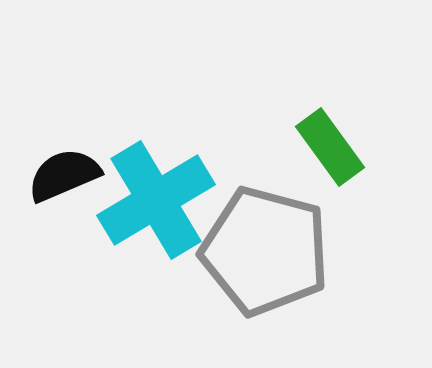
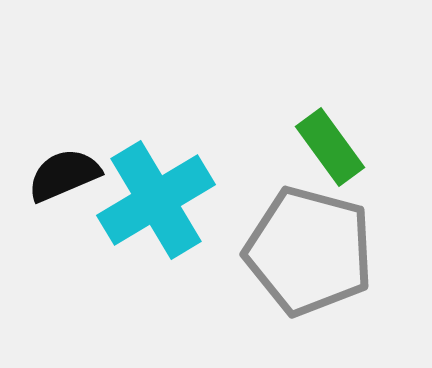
gray pentagon: moved 44 px right
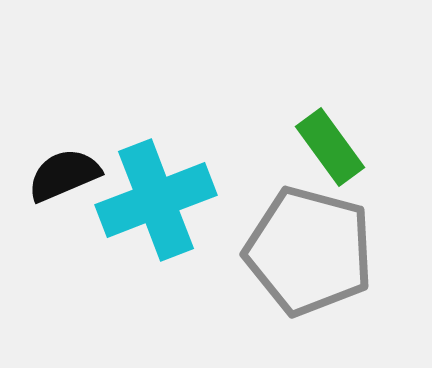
cyan cross: rotated 10 degrees clockwise
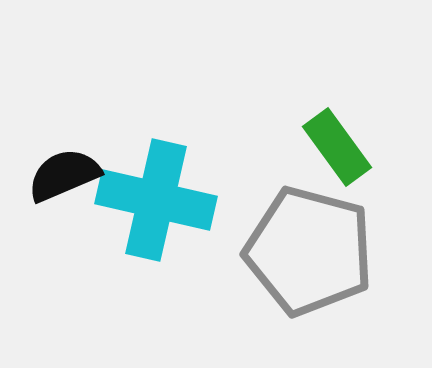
green rectangle: moved 7 px right
cyan cross: rotated 34 degrees clockwise
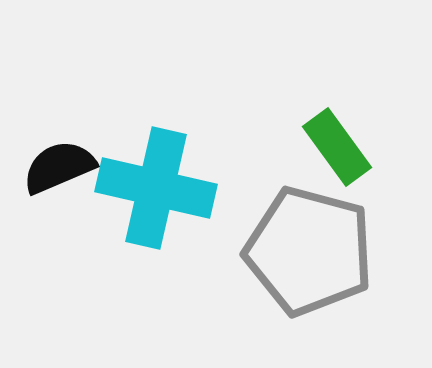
black semicircle: moved 5 px left, 8 px up
cyan cross: moved 12 px up
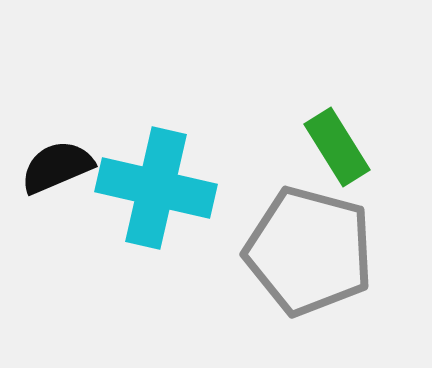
green rectangle: rotated 4 degrees clockwise
black semicircle: moved 2 px left
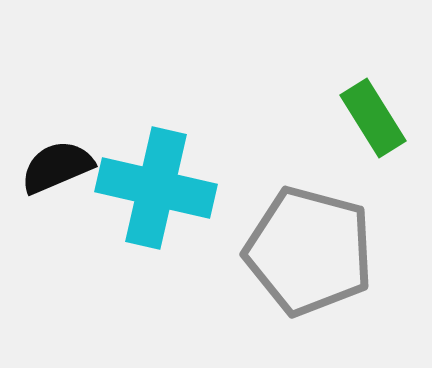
green rectangle: moved 36 px right, 29 px up
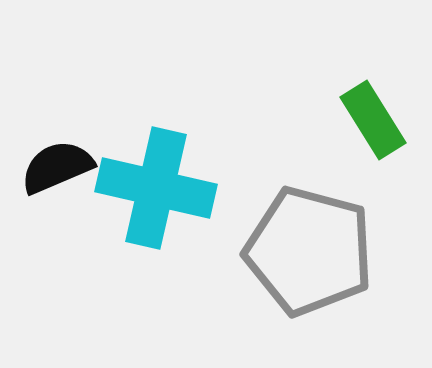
green rectangle: moved 2 px down
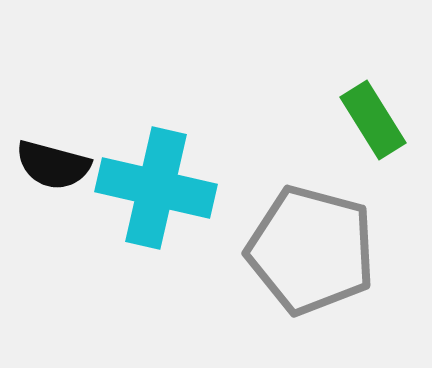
black semicircle: moved 4 px left, 2 px up; rotated 142 degrees counterclockwise
gray pentagon: moved 2 px right, 1 px up
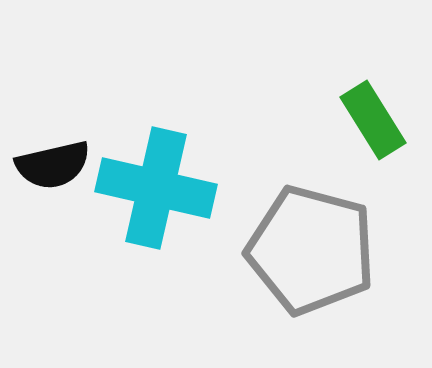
black semicircle: rotated 28 degrees counterclockwise
